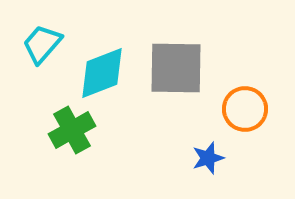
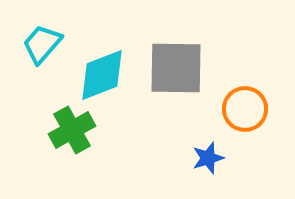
cyan diamond: moved 2 px down
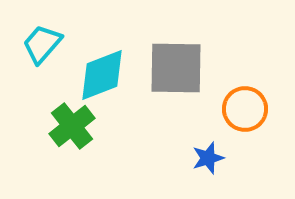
green cross: moved 4 px up; rotated 9 degrees counterclockwise
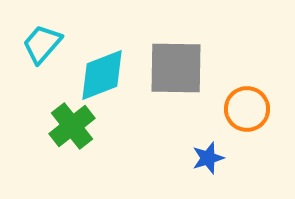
orange circle: moved 2 px right
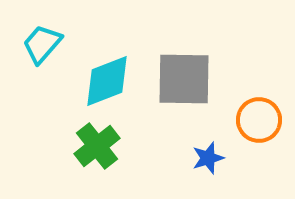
gray square: moved 8 px right, 11 px down
cyan diamond: moved 5 px right, 6 px down
orange circle: moved 12 px right, 11 px down
green cross: moved 25 px right, 20 px down
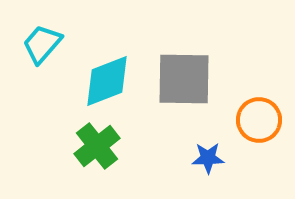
blue star: rotated 16 degrees clockwise
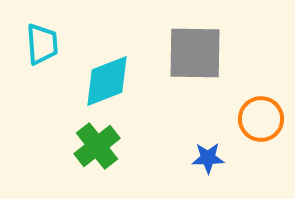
cyan trapezoid: rotated 135 degrees clockwise
gray square: moved 11 px right, 26 px up
orange circle: moved 2 px right, 1 px up
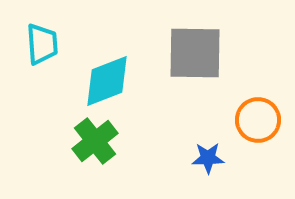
orange circle: moved 3 px left, 1 px down
green cross: moved 2 px left, 5 px up
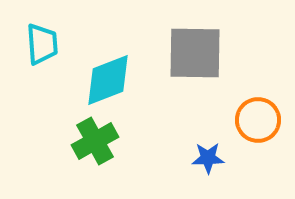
cyan diamond: moved 1 px right, 1 px up
green cross: rotated 9 degrees clockwise
